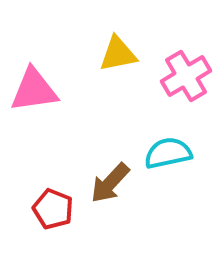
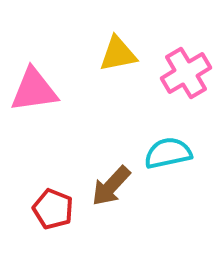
pink cross: moved 3 px up
brown arrow: moved 1 px right, 3 px down
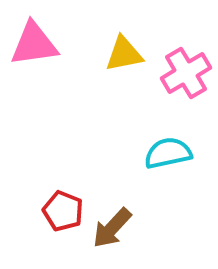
yellow triangle: moved 6 px right
pink triangle: moved 46 px up
brown arrow: moved 1 px right, 42 px down
red pentagon: moved 10 px right, 2 px down
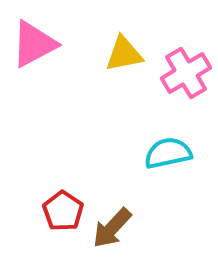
pink triangle: rotated 20 degrees counterclockwise
red pentagon: rotated 12 degrees clockwise
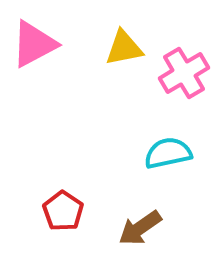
yellow triangle: moved 6 px up
pink cross: moved 2 px left
brown arrow: moved 28 px right; rotated 12 degrees clockwise
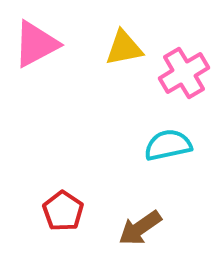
pink triangle: moved 2 px right
cyan semicircle: moved 8 px up
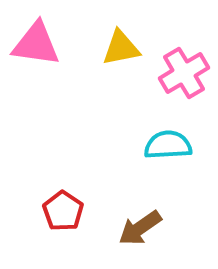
pink triangle: rotated 36 degrees clockwise
yellow triangle: moved 3 px left
cyan semicircle: rotated 9 degrees clockwise
